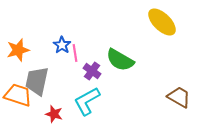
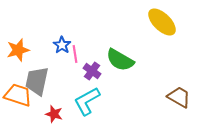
pink line: moved 1 px down
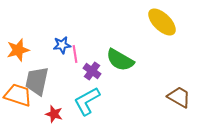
blue star: rotated 30 degrees clockwise
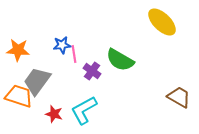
orange star: rotated 20 degrees clockwise
pink line: moved 1 px left
gray trapezoid: rotated 24 degrees clockwise
orange trapezoid: moved 1 px right, 1 px down
cyan L-shape: moved 3 px left, 9 px down
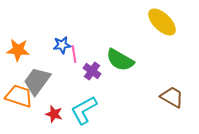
brown trapezoid: moved 7 px left
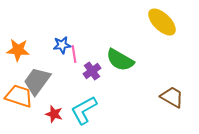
purple cross: rotated 18 degrees clockwise
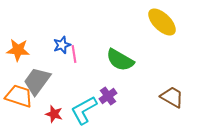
blue star: rotated 12 degrees counterclockwise
purple cross: moved 16 px right, 25 px down
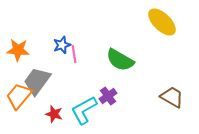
orange trapezoid: rotated 68 degrees counterclockwise
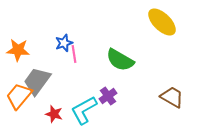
blue star: moved 2 px right, 2 px up
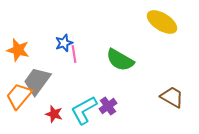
yellow ellipse: rotated 12 degrees counterclockwise
orange star: rotated 10 degrees clockwise
purple cross: moved 10 px down
